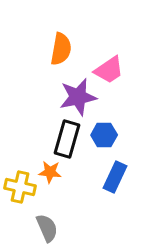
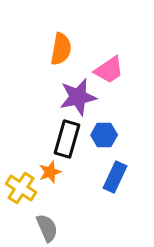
orange star: rotated 25 degrees counterclockwise
yellow cross: moved 1 px right, 1 px down; rotated 20 degrees clockwise
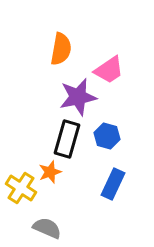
blue hexagon: moved 3 px right, 1 px down; rotated 15 degrees clockwise
blue rectangle: moved 2 px left, 7 px down
gray semicircle: rotated 44 degrees counterclockwise
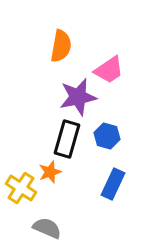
orange semicircle: moved 3 px up
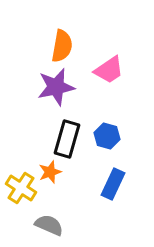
orange semicircle: moved 1 px right
purple star: moved 22 px left, 10 px up
gray semicircle: moved 2 px right, 3 px up
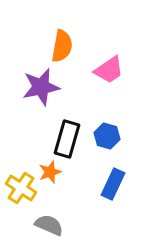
purple star: moved 15 px left
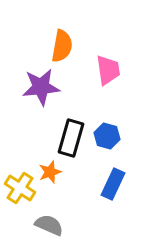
pink trapezoid: moved 1 px left; rotated 64 degrees counterclockwise
purple star: rotated 6 degrees clockwise
black rectangle: moved 4 px right, 1 px up
yellow cross: moved 1 px left
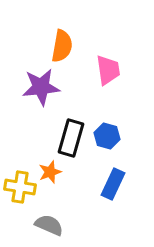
yellow cross: moved 1 px up; rotated 24 degrees counterclockwise
